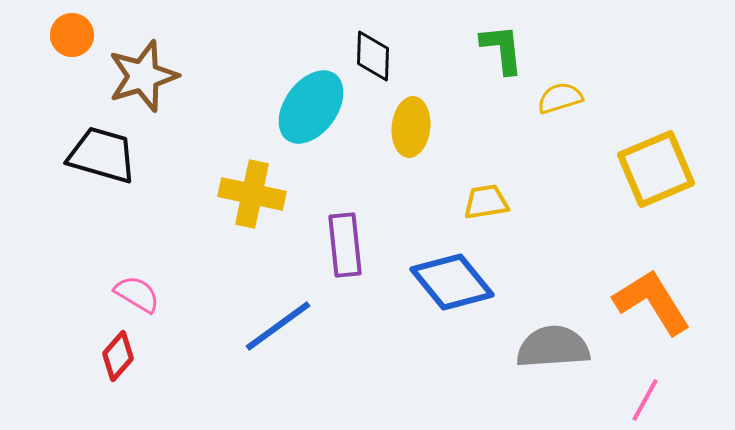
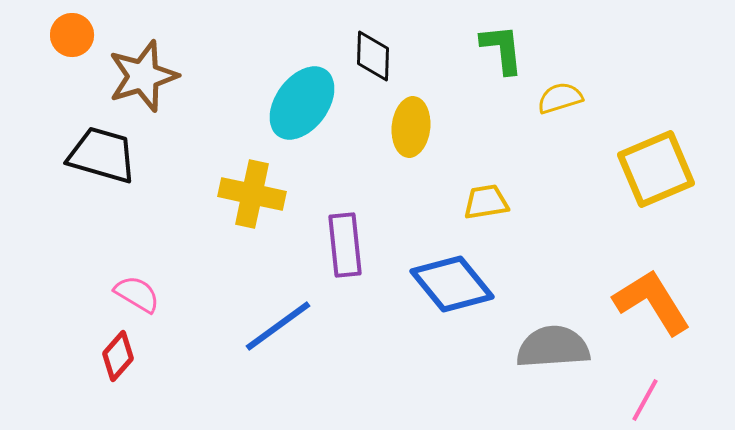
cyan ellipse: moved 9 px left, 4 px up
blue diamond: moved 2 px down
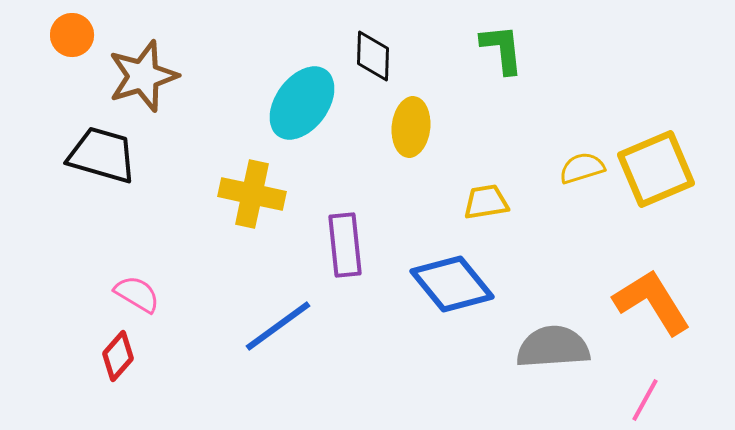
yellow semicircle: moved 22 px right, 70 px down
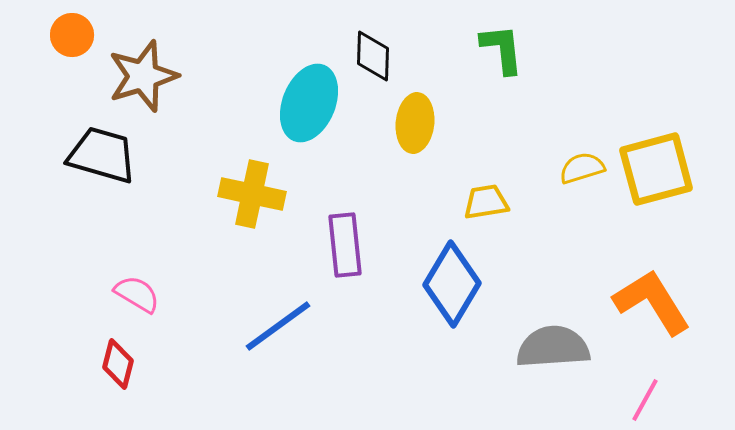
cyan ellipse: moved 7 px right; rotated 14 degrees counterclockwise
yellow ellipse: moved 4 px right, 4 px up
yellow square: rotated 8 degrees clockwise
blue diamond: rotated 70 degrees clockwise
red diamond: moved 8 px down; rotated 27 degrees counterclockwise
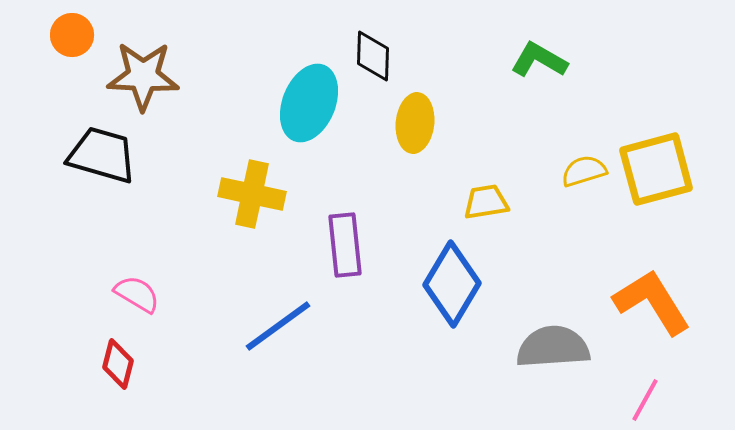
green L-shape: moved 37 px right, 11 px down; rotated 54 degrees counterclockwise
brown star: rotated 20 degrees clockwise
yellow semicircle: moved 2 px right, 3 px down
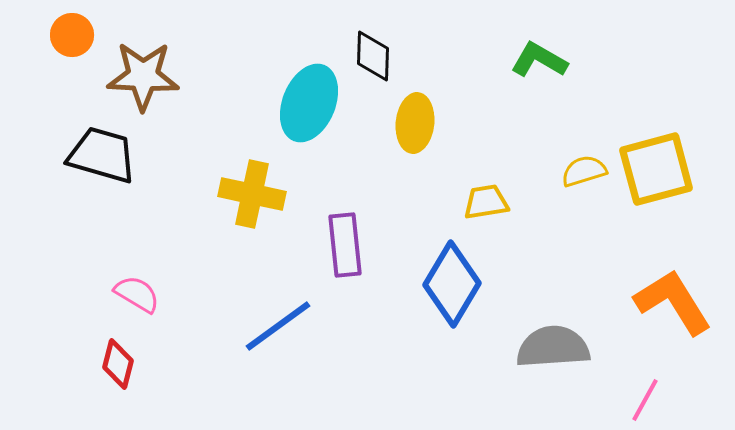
orange L-shape: moved 21 px right
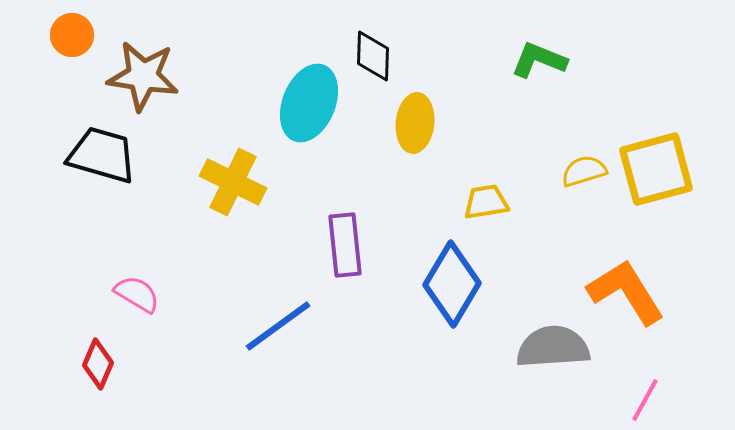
green L-shape: rotated 8 degrees counterclockwise
brown star: rotated 6 degrees clockwise
yellow cross: moved 19 px left, 12 px up; rotated 14 degrees clockwise
orange L-shape: moved 47 px left, 10 px up
red diamond: moved 20 px left; rotated 9 degrees clockwise
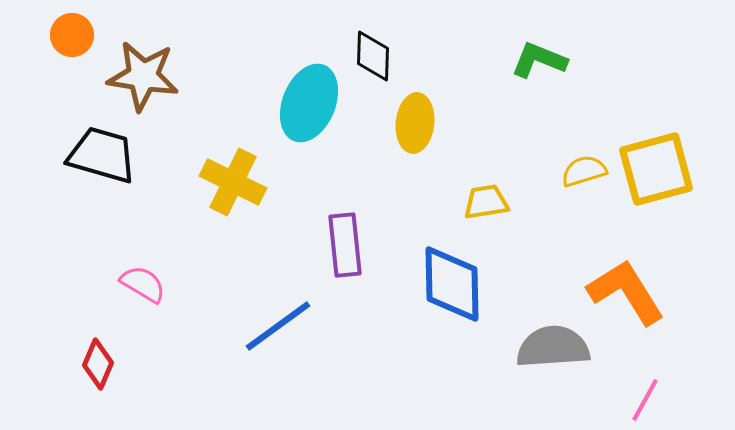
blue diamond: rotated 32 degrees counterclockwise
pink semicircle: moved 6 px right, 10 px up
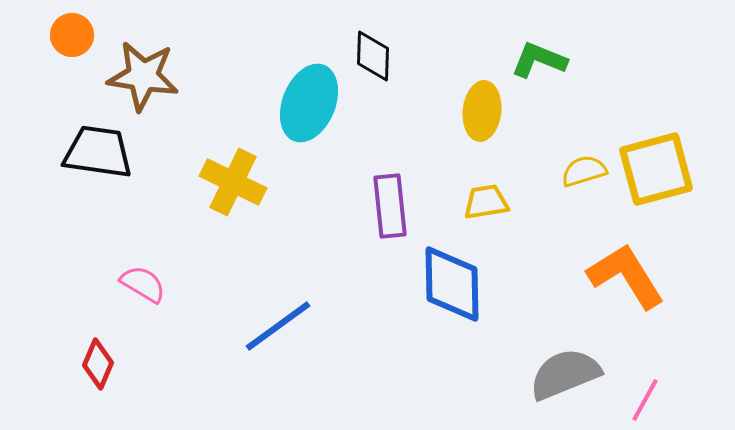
yellow ellipse: moved 67 px right, 12 px up
black trapezoid: moved 4 px left, 3 px up; rotated 8 degrees counterclockwise
purple rectangle: moved 45 px right, 39 px up
orange L-shape: moved 16 px up
gray semicircle: moved 12 px right, 27 px down; rotated 18 degrees counterclockwise
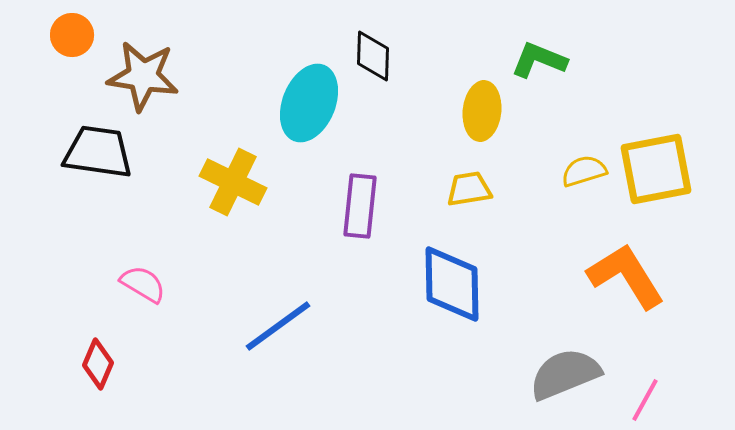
yellow square: rotated 4 degrees clockwise
yellow trapezoid: moved 17 px left, 13 px up
purple rectangle: moved 30 px left; rotated 12 degrees clockwise
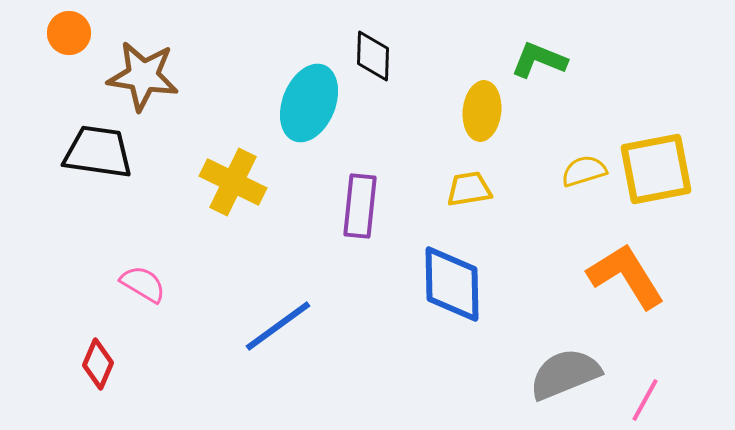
orange circle: moved 3 px left, 2 px up
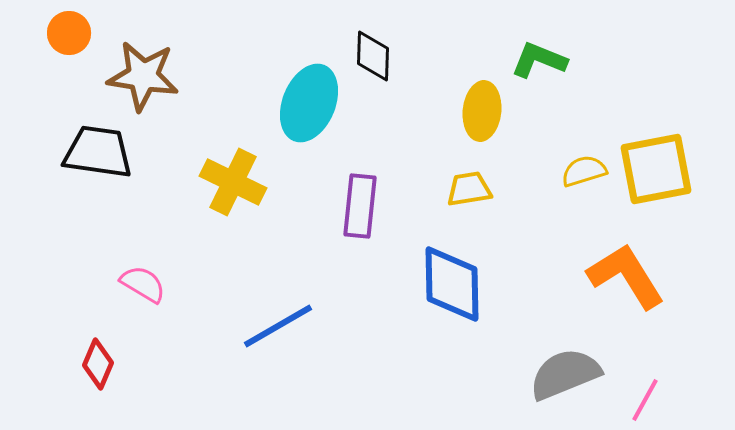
blue line: rotated 6 degrees clockwise
